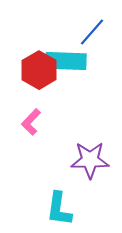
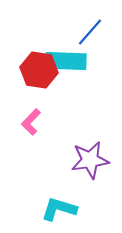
blue line: moved 2 px left
red hexagon: rotated 21 degrees counterclockwise
purple star: rotated 9 degrees counterclockwise
cyan L-shape: rotated 99 degrees clockwise
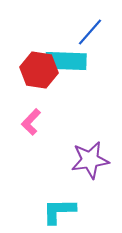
cyan L-shape: moved 2 px down; rotated 18 degrees counterclockwise
